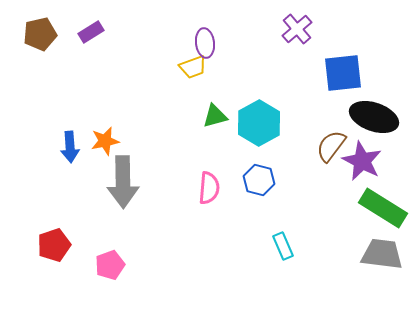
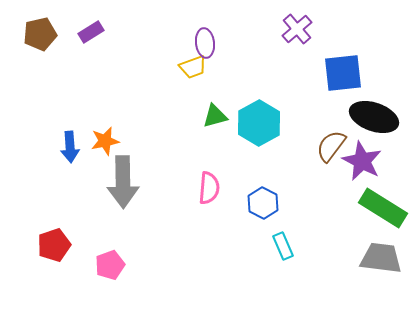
blue hexagon: moved 4 px right, 23 px down; rotated 12 degrees clockwise
gray trapezoid: moved 1 px left, 4 px down
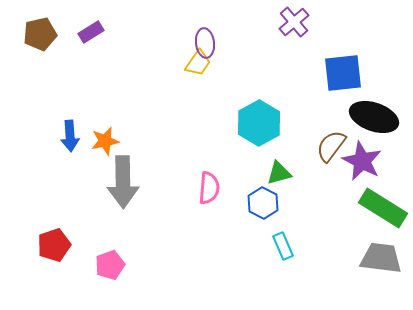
purple cross: moved 3 px left, 7 px up
yellow trapezoid: moved 5 px right, 4 px up; rotated 36 degrees counterclockwise
green triangle: moved 64 px right, 57 px down
blue arrow: moved 11 px up
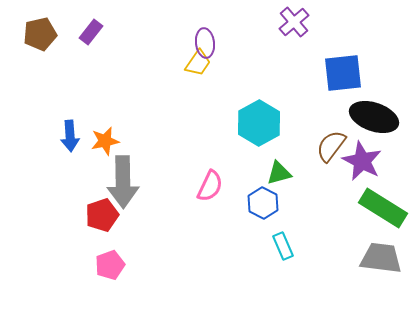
purple rectangle: rotated 20 degrees counterclockwise
pink semicircle: moved 1 px right, 2 px up; rotated 20 degrees clockwise
red pentagon: moved 48 px right, 30 px up
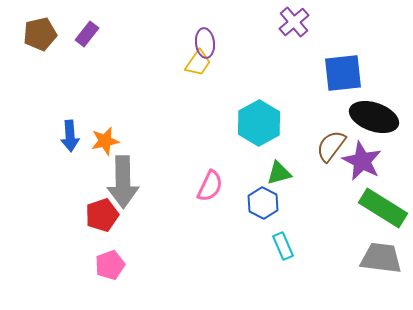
purple rectangle: moved 4 px left, 2 px down
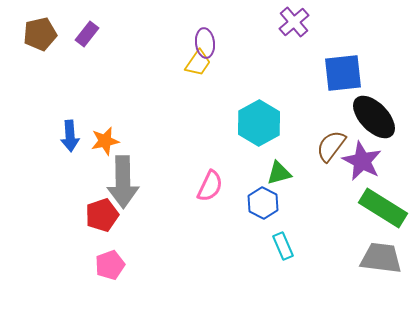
black ellipse: rotated 27 degrees clockwise
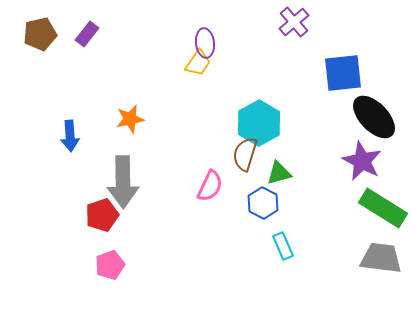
orange star: moved 25 px right, 22 px up
brown semicircle: moved 86 px left, 8 px down; rotated 20 degrees counterclockwise
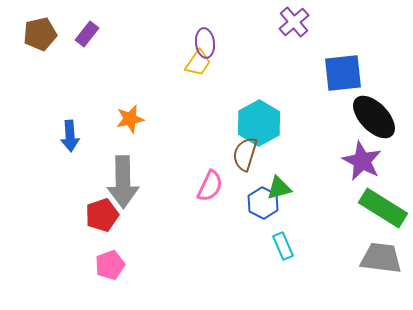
green triangle: moved 15 px down
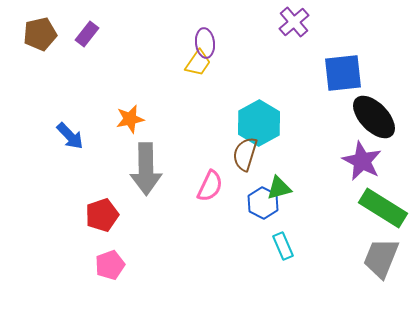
blue arrow: rotated 40 degrees counterclockwise
gray arrow: moved 23 px right, 13 px up
gray trapezoid: rotated 75 degrees counterclockwise
